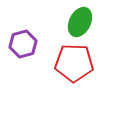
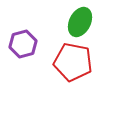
red pentagon: moved 1 px left, 1 px up; rotated 9 degrees clockwise
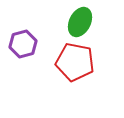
red pentagon: moved 2 px right
